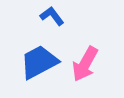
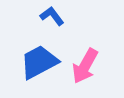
pink arrow: moved 2 px down
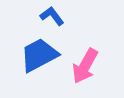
blue trapezoid: moved 7 px up
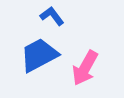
pink arrow: moved 2 px down
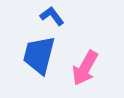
blue trapezoid: rotated 48 degrees counterclockwise
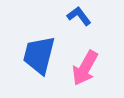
blue L-shape: moved 27 px right
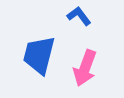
pink arrow: rotated 9 degrees counterclockwise
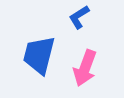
blue L-shape: moved 1 px down; rotated 85 degrees counterclockwise
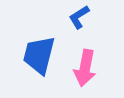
pink arrow: rotated 9 degrees counterclockwise
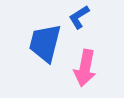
blue trapezoid: moved 6 px right, 12 px up
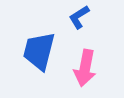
blue trapezoid: moved 6 px left, 8 px down
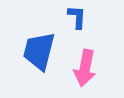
blue L-shape: moved 2 px left; rotated 125 degrees clockwise
